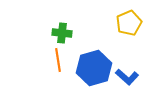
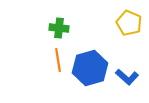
yellow pentagon: rotated 25 degrees counterclockwise
green cross: moved 3 px left, 5 px up
blue hexagon: moved 4 px left
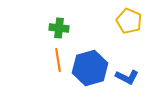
yellow pentagon: moved 2 px up
blue L-shape: rotated 15 degrees counterclockwise
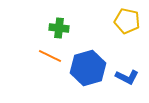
yellow pentagon: moved 2 px left; rotated 10 degrees counterclockwise
orange line: moved 8 px left, 4 px up; rotated 55 degrees counterclockwise
blue hexagon: moved 2 px left
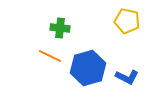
green cross: moved 1 px right
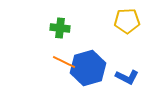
yellow pentagon: rotated 15 degrees counterclockwise
orange line: moved 14 px right, 6 px down
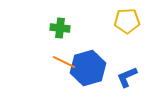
blue L-shape: rotated 130 degrees clockwise
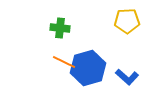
blue L-shape: rotated 115 degrees counterclockwise
